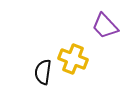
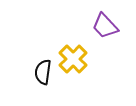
yellow cross: rotated 24 degrees clockwise
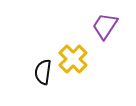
purple trapezoid: rotated 76 degrees clockwise
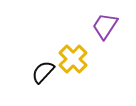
black semicircle: rotated 35 degrees clockwise
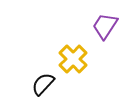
black semicircle: moved 12 px down
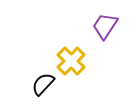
yellow cross: moved 2 px left, 2 px down
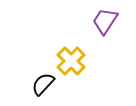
purple trapezoid: moved 5 px up
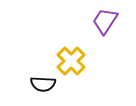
black semicircle: rotated 130 degrees counterclockwise
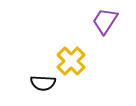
black semicircle: moved 1 px up
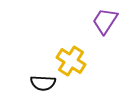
yellow cross: rotated 12 degrees counterclockwise
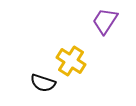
black semicircle: rotated 15 degrees clockwise
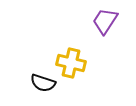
yellow cross: moved 2 px down; rotated 20 degrees counterclockwise
